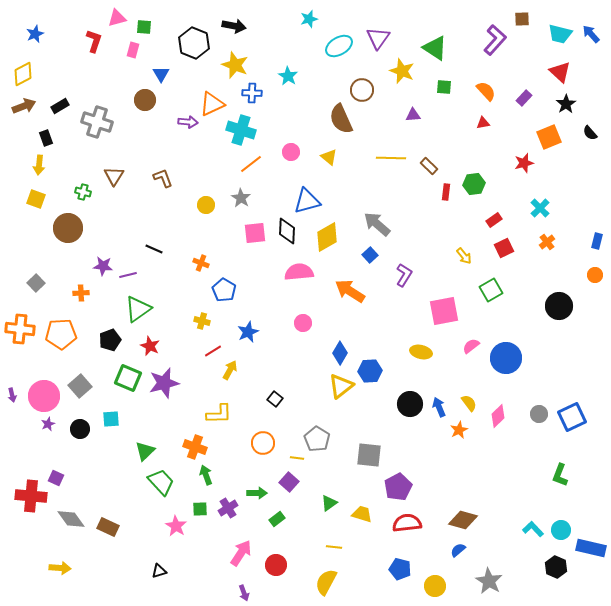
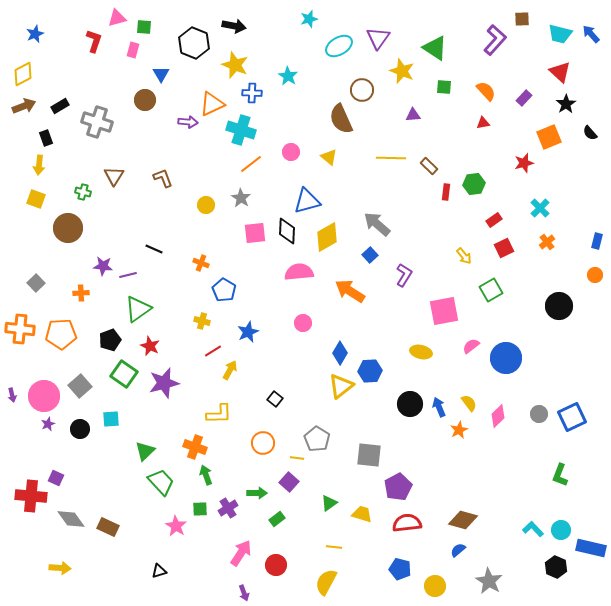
green square at (128, 378): moved 4 px left, 4 px up; rotated 12 degrees clockwise
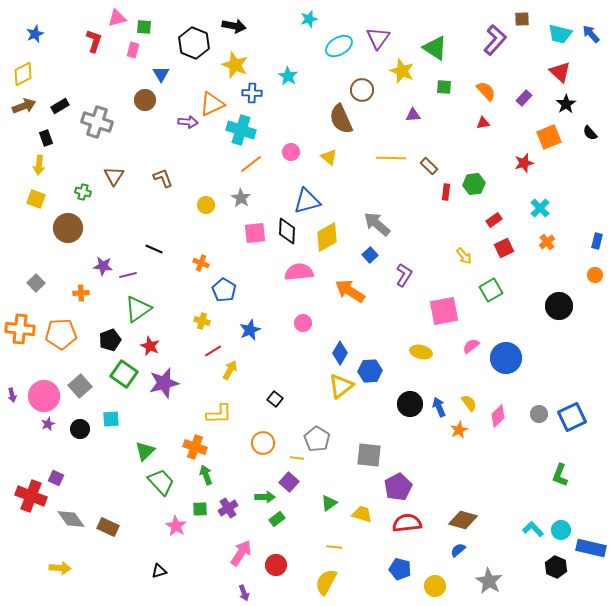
blue star at (248, 332): moved 2 px right, 2 px up
green arrow at (257, 493): moved 8 px right, 4 px down
red cross at (31, 496): rotated 16 degrees clockwise
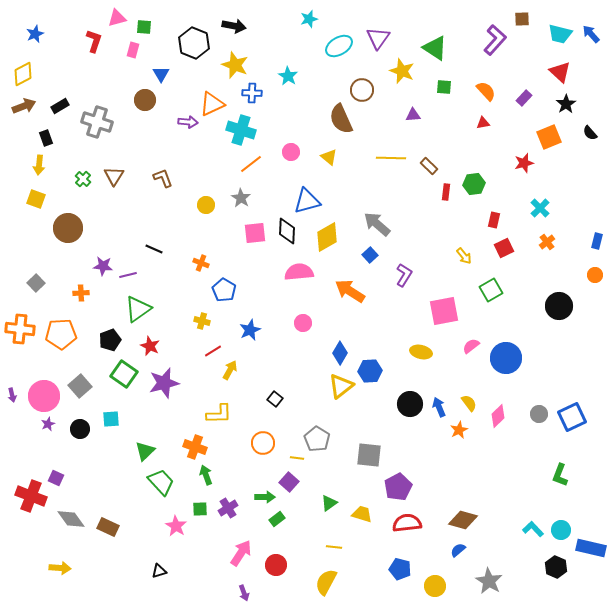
green cross at (83, 192): moved 13 px up; rotated 28 degrees clockwise
red rectangle at (494, 220): rotated 42 degrees counterclockwise
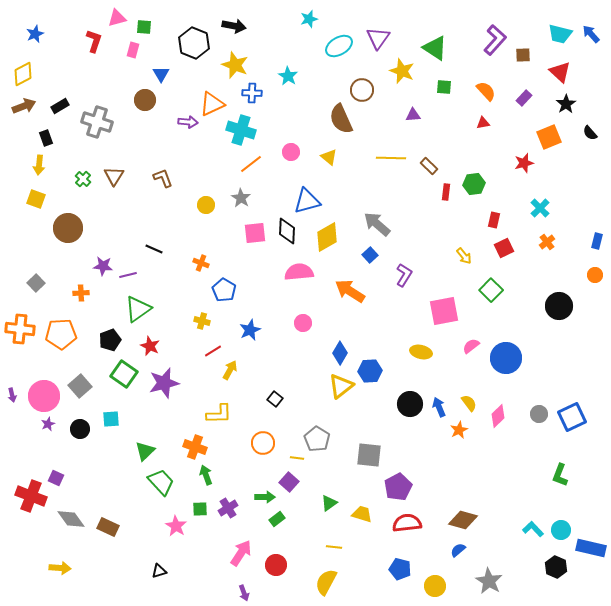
brown square at (522, 19): moved 1 px right, 36 px down
green square at (491, 290): rotated 15 degrees counterclockwise
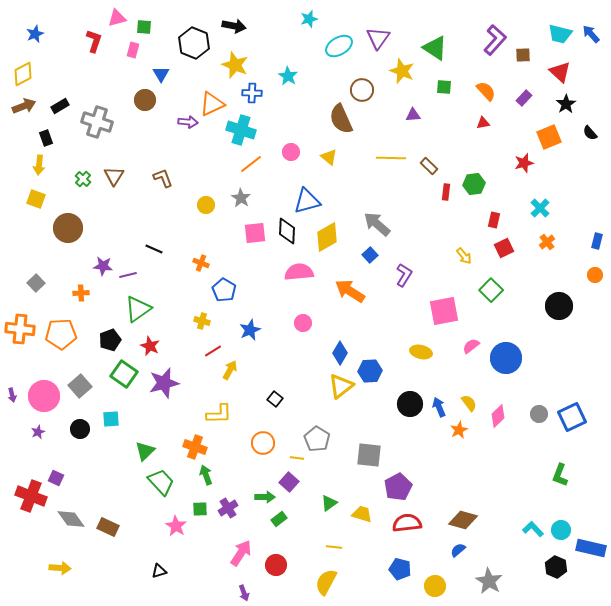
purple star at (48, 424): moved 10 px left, 8 px down
green rectangle at (277, 519): moved 2 px right
